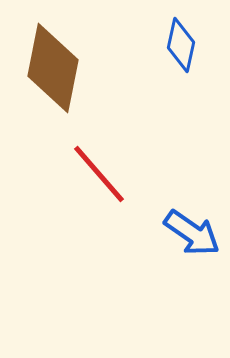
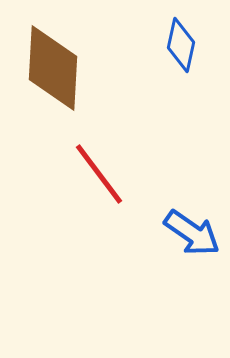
brown diamond: rotated 8 degrees counterclockwise
red line: rotated 4 degrees clockwise
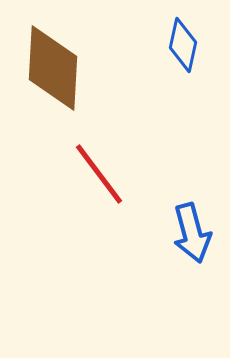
blue diamond: moved 2 px right
blue arrow: rotated 40 degrees clockwise
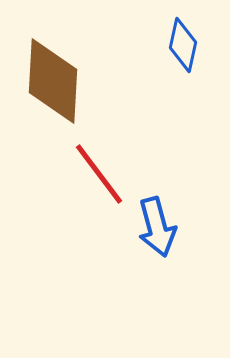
brown diamond: moved 13 px down
blue arrow: moved 35 px left, 6 px up
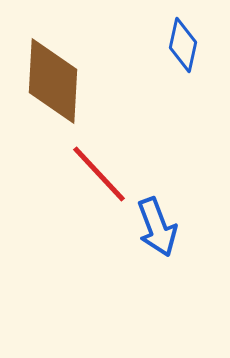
red line: rotated 6 degrees counterclockwise
blue arrow: rotated 6 degrees counterclockwise
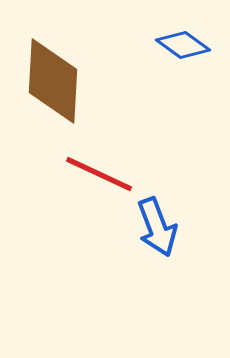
blue diamond: rotated 66 degrees counterclockwise
red line: rotated 22 degrees counterclockwise
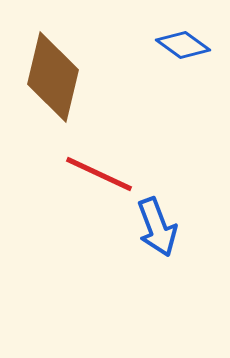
brown diamond: moved 4 px up; rotated 10 degrees clockwise
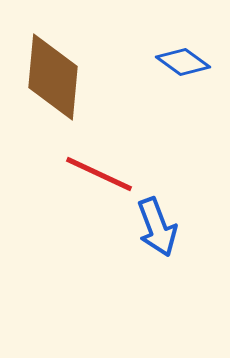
blue diamond: moved 17 px down
brown diamond: rotated 8 degrees counterclockwise
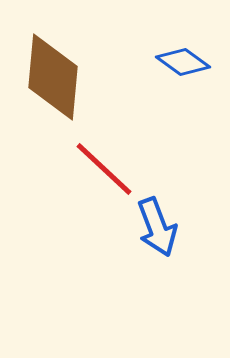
red line: moved 5 px right, 5 px up; rotated 18 degrees clockwise
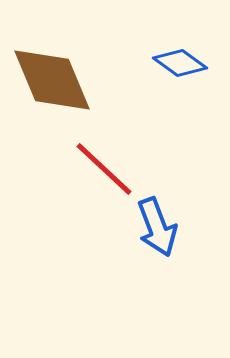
blue diamond: moved 3 px left, 1 px down
brown diamond: moved 1 px left, 3 px down; rotated 28 degrees counterclockwise
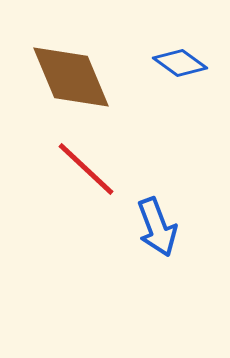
brown diamond: moved 19 px right, 3 px up
red line: moved 18 px left
